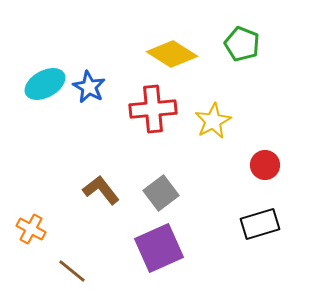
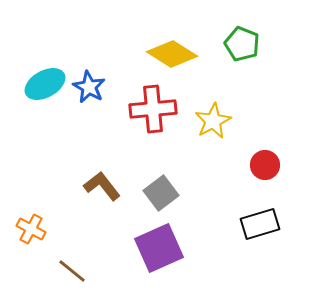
brown L-shape: moved 1 px right, 4 px up
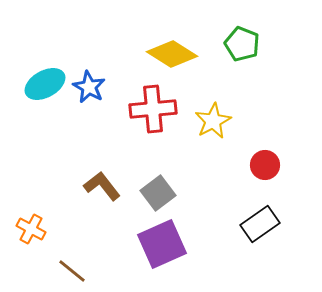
gray square: moved 3 px left
black rectangle: rotated 18 degrees counterclockwise
purple square: moved 3 px right, 4 px up
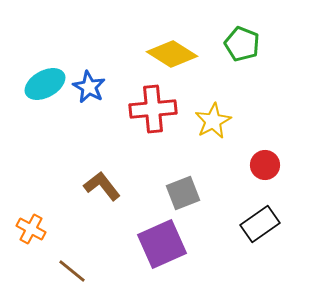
gray square: moved 25 px right; rotated 16 degrees clockwise
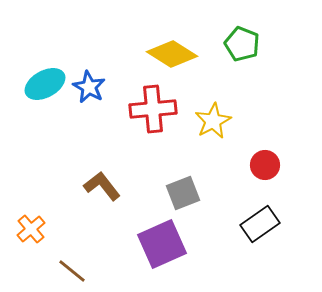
orange cross: rotated 20 degrees clockwise
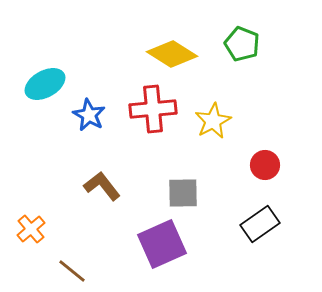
blue star: moved 28 px down
gray square: rotated 20 degrees clockwise
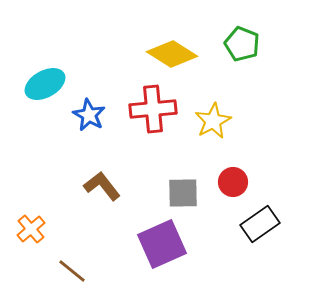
red circle: moved 32 px left, 17 px down
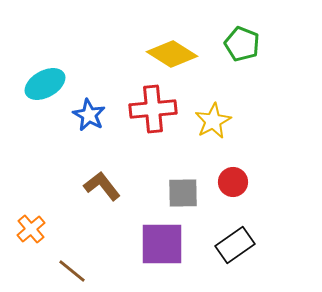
black rectangle: moved 25 px left, 21 px down
purple square: rotated 24 degrees clockwise
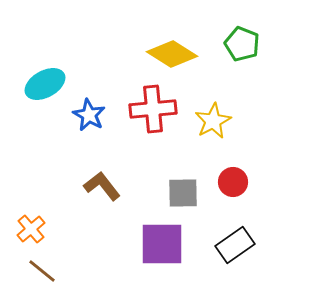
brown line: moved 30 px left
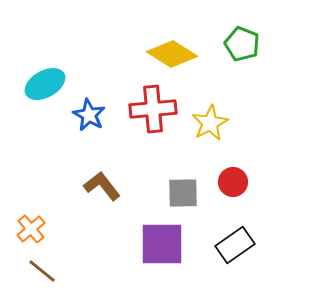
yellow star: moved 3 px left, 2 px down
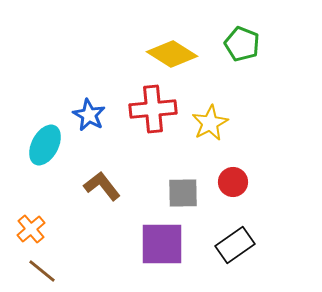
cyan ellipse: moved 61 px down; rotated 33 degrees counterclockwise
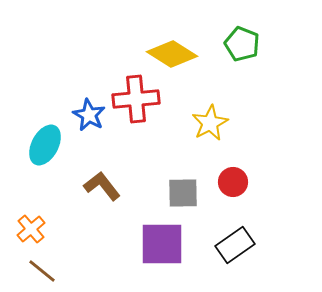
red cross: moved 17 px left, 10 px up
